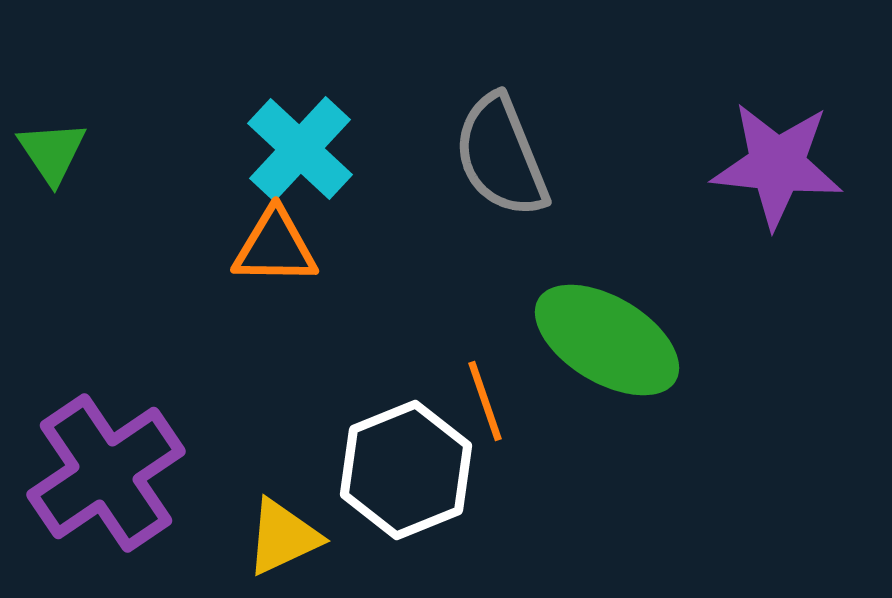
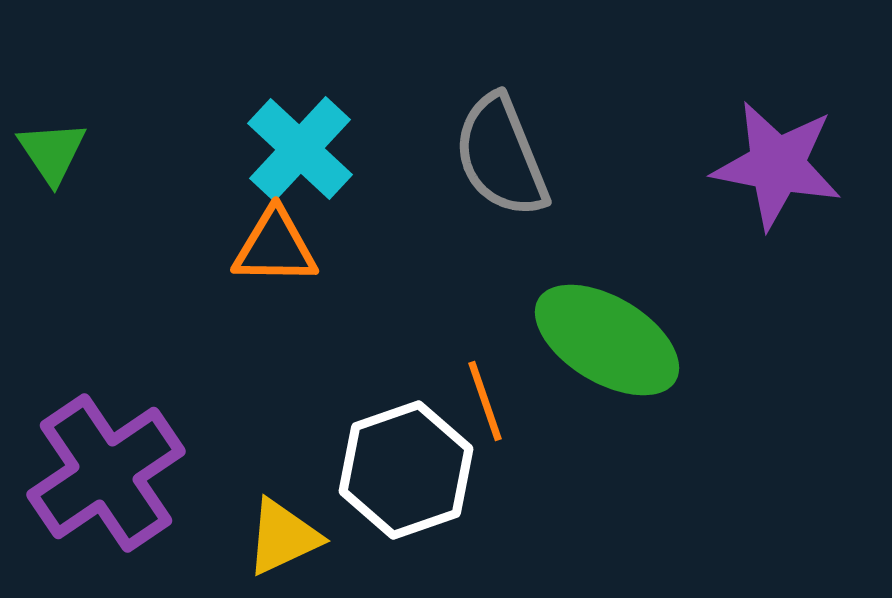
purple star: rotated 5 degrees clockwise
white hexagon: rotated 3 degrees clockwise
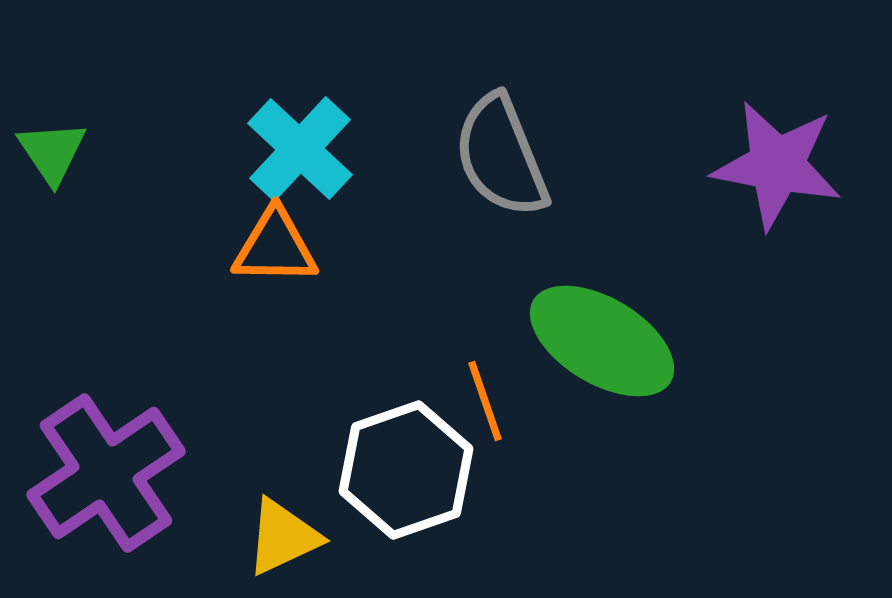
green ellipse: moved 5 px left, 1 px down
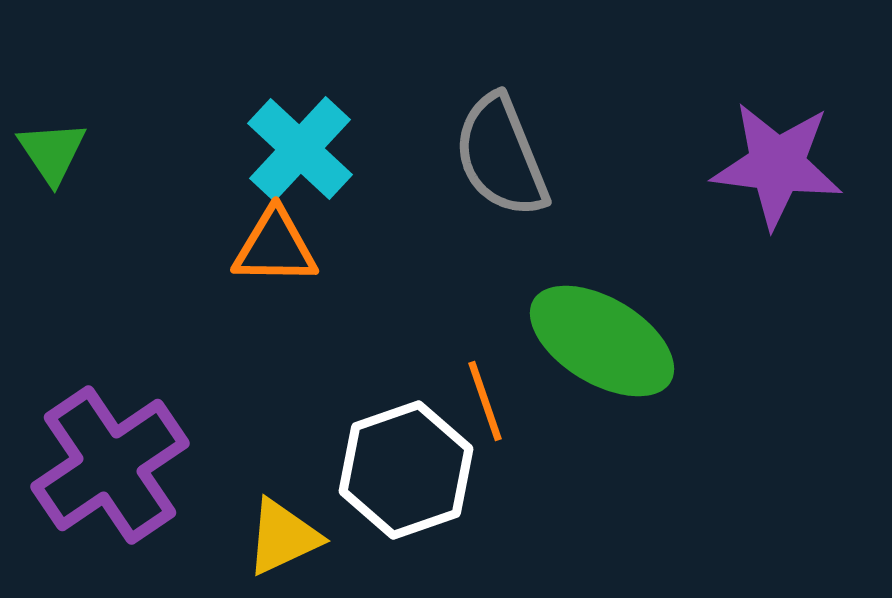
purple star: rotated 4 degrees counterclockwise
purple cross: moved 4 px right, 8 px up
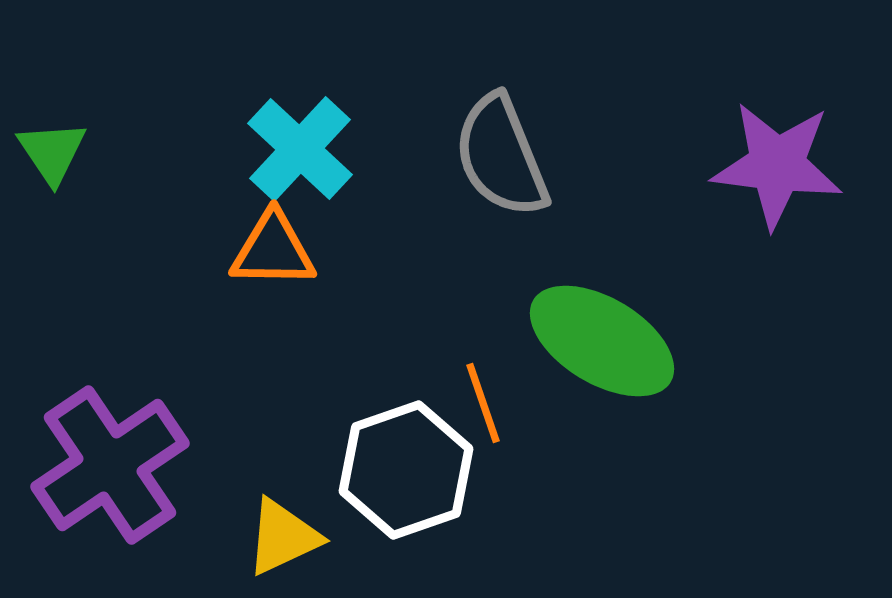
orange triangle: moved 2 px left, 3 px down
orange line: moved 2 px left, 2 px down
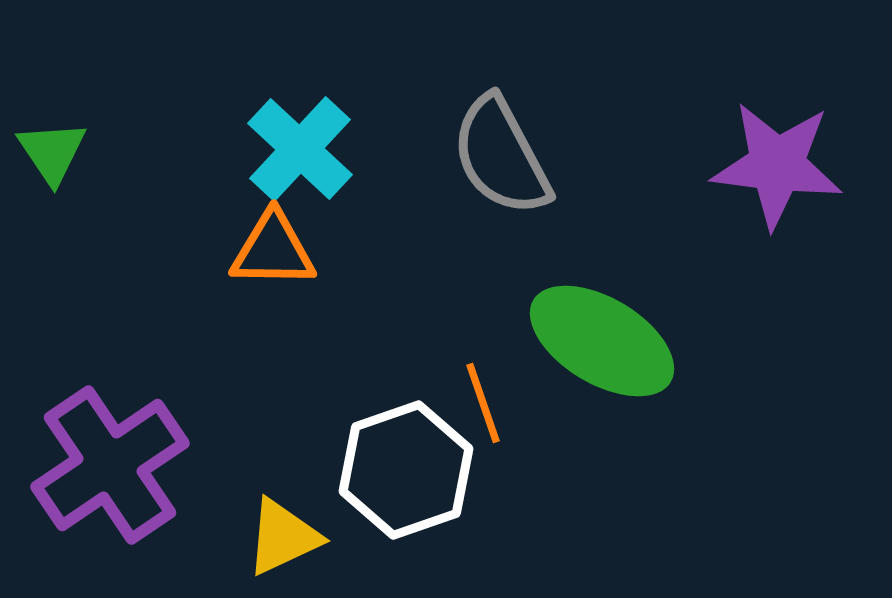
gray semicircle: rotated 6 degrees counterclockwise
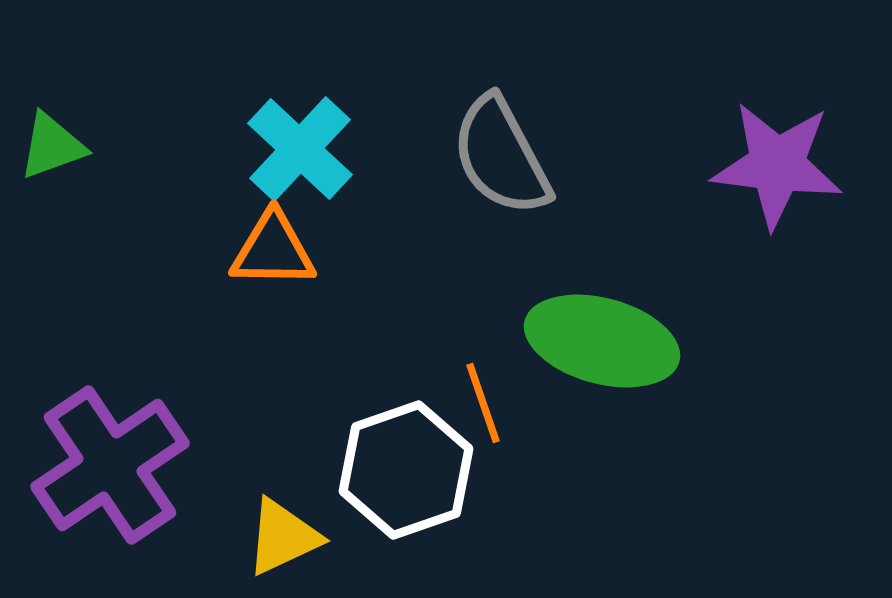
green triangle: moved 6 px up; rotated 44 degrees clockwise
green ellipse: rotated 16 degrees counterclockwise
